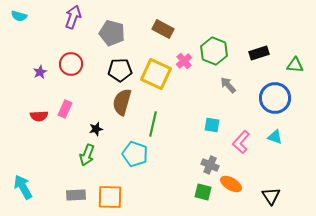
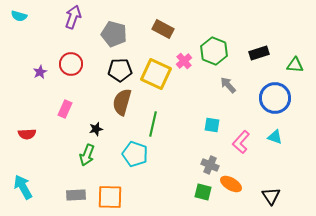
gray pentagon: moved 2 px right, 1 px down
red semicircle: moved 12 px left, 18 px down
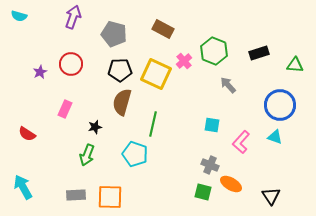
blue circle: moved 5 px right, 7 px down
black star: moved 1 px left, 2 px up
red semicircle: rotated 36 degrees clockwise
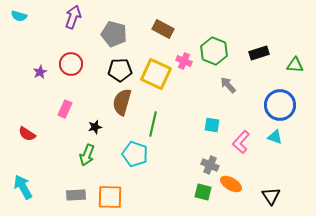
pink cross: rotated 28 degrees counterclockwise
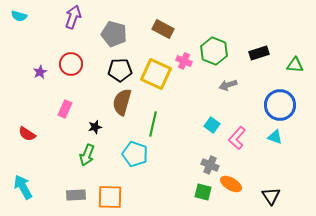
gray arrow: rotated 66 degrees counterclockwise
cyan square: rotated 28 degrees clockwise
pink L-shape: moved 4 px left, 4 px up
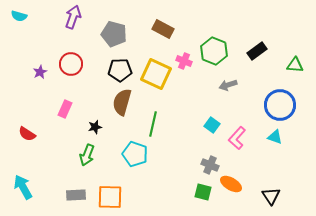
black rectangle: moved 2 px left, 2 px up; rotated 18 degrees counterclockwise
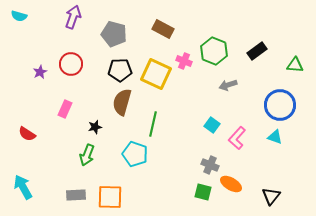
black triangle: rotated 12 degrees clockwise
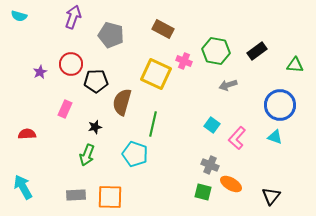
gray pentagon: moved 3 px left, 1 px down
green hexagon: moved 2 px right; rotated 12 degrees counterclockwise
black pentagon: moved 24 px left, 11 px down
red semicircle: rotated 144 degrees clockwise
